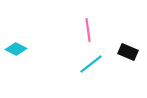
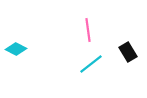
black rectangle: rotated 36 degrees clockwise
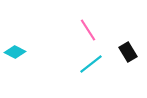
pink line: rotated 25 degrees counterclockwise
cyan diamond: moved 1 px left, 3 px down
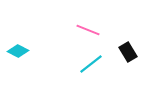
pink line: rotated 35 degrees counterclockwise
cyan diamond: moved 3 px right, 1 px up
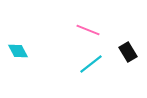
cyan diamond: rotated 35 degrees clockwise
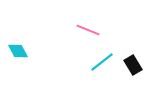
black rectangle: moved 5 px right, 13 px down
cyan line: moved 11 px right, 2 px up
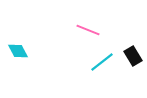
black rectangle: moved 9 px up
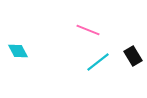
cyan line: moved 4 px left
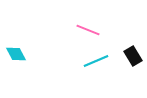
cyan diamond: moved 2 px left, 3 px down
cyan line: moved 2 px left, 1 px up; rotated 15 degrees clockwise
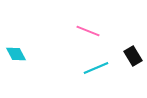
pink line: moved 1 px down
cyan line: moved 7 px down
